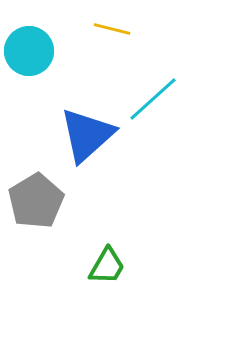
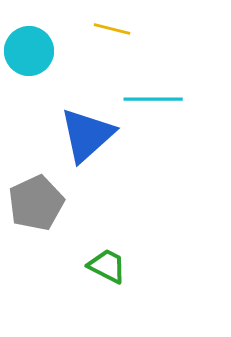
cyan line: rotated 42 degrees clockwise
gray pentagon: moved 2 px down; rotated 6 degrees clockwise
green trapezoid: rotated 93 degrees counterclockwise
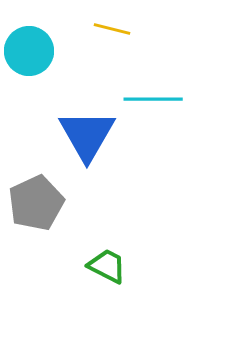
blue triangle: rotated 18 degrees counterclockwise
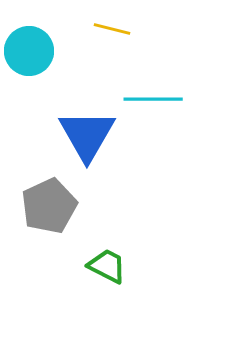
gray pentagon: moved 13 px right, 3 px down
